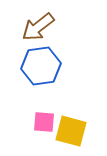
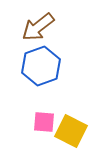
blue hexagon: rotated 12 degrees counterclockwise
yellow square: rotated 12 degrees clockwise
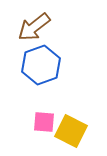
brown arrow: moved 4 px left
blue hexagon: moved 1 px up
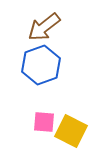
brown arrow: moved 10 px right
